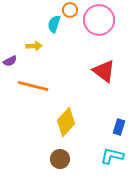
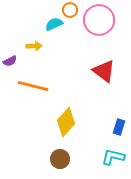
cyan semicircle: rotated 48 degrees clockwise
cyan L-shape: moved 1 px right, 1 px down
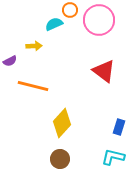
yellow diamond: moved 4 px left, 1 px down
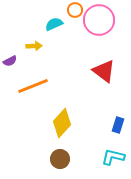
orange circle: moved 5 px right
orange line: rotated 36 degrees counterclockwise
blue rectangle: moved 1 px left, 2 px up
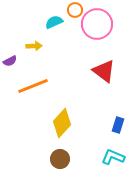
pink circle: moved 2 px left, 4 px down
cyan semicircle: moved 2 px up
cyan L-shape: rotated 10 degrees clockwise
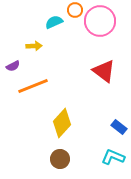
pink circle: moved 3 px right, 3 px up
purple semicircle: moved 3 px right, 5 px down
blue rectangle: moved 1 px right, 2 px down; rotated 70 degrees counterclockwise
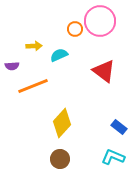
orange circle: moved 19 px down
cyan semicircle: moved 5 px right, 33 px down
purple semicircle: moved 1 px left; rotated 24 degrees clockwise
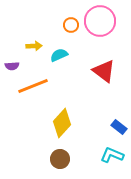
orange circle: moved 4 px left, 4 px up
cyan L-shape: moved 1 px left, 2 px up
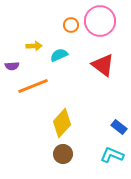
red triangle: moved 1 px left, 6 px up
brown circle: moved 3 px right, 5 px up
